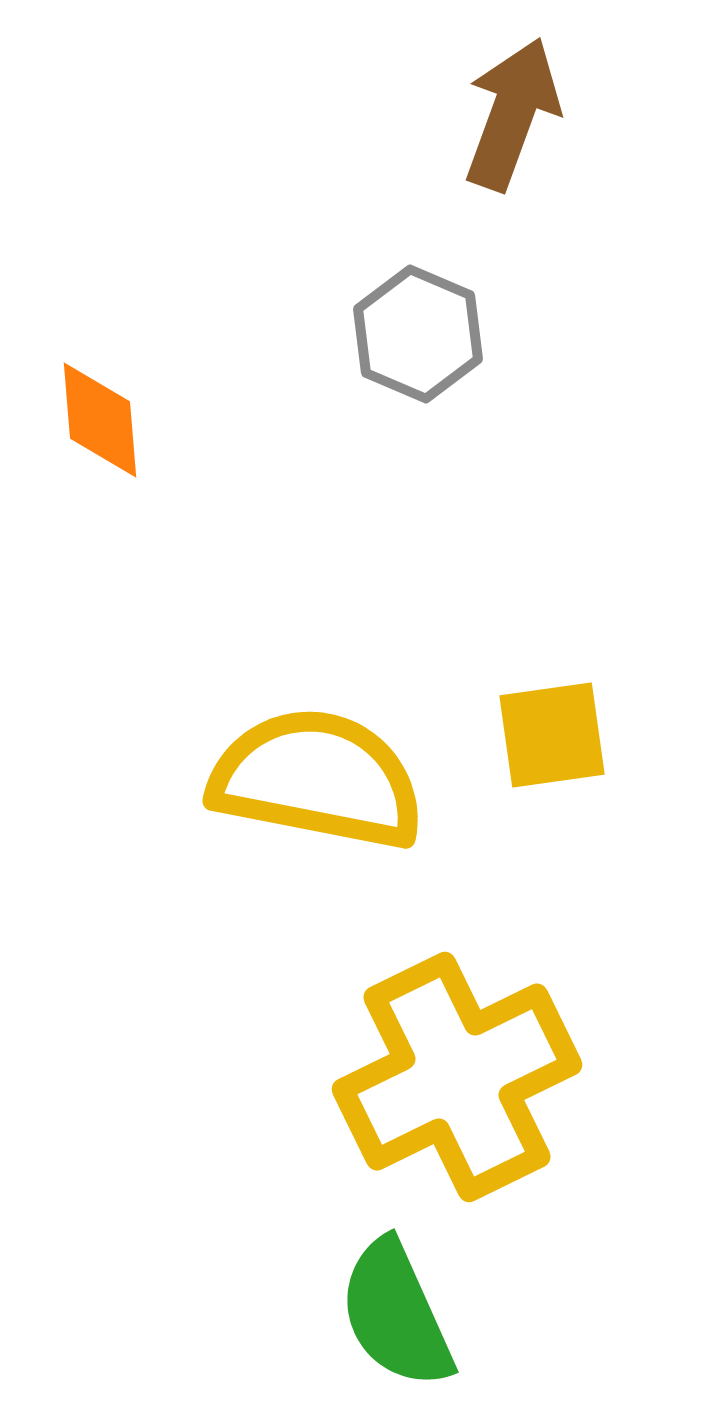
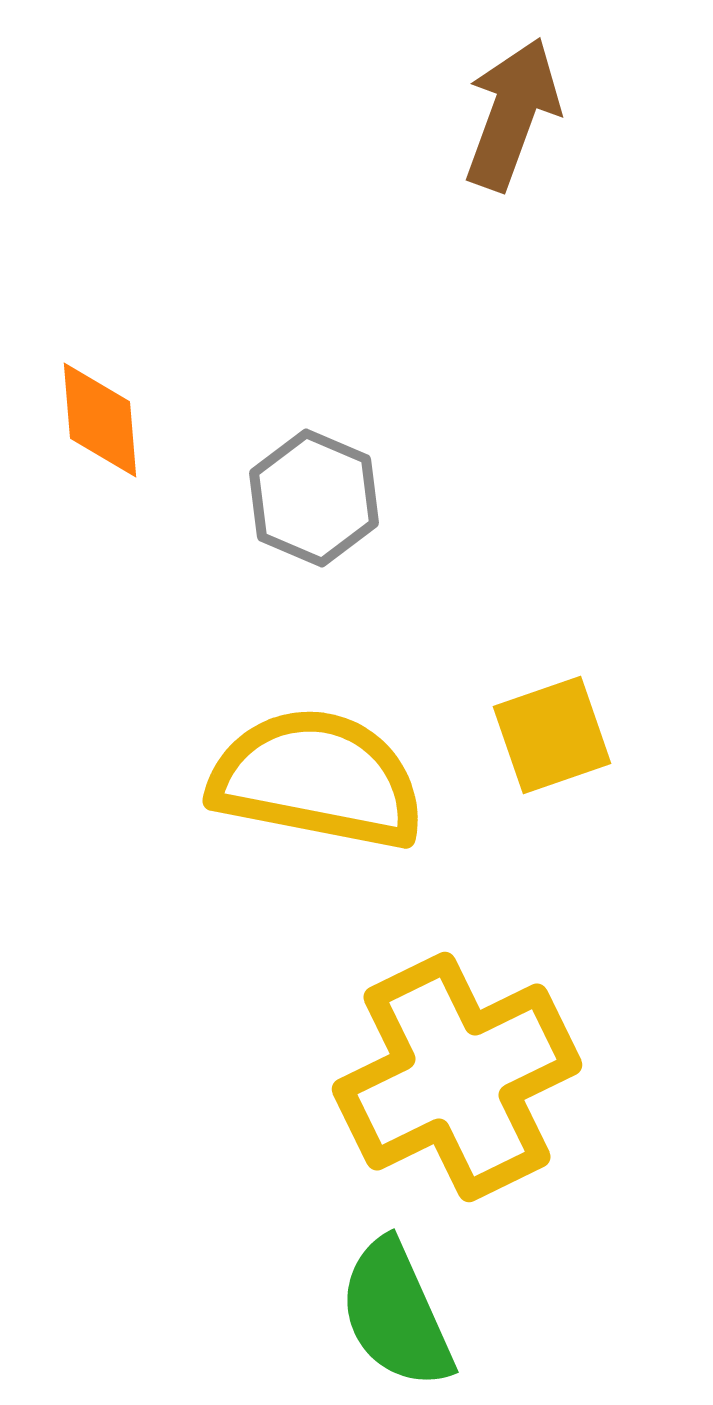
gray hexagon: moved 104 px left, 164 px down
yellow square: rotated 11 degrees counterclockwise
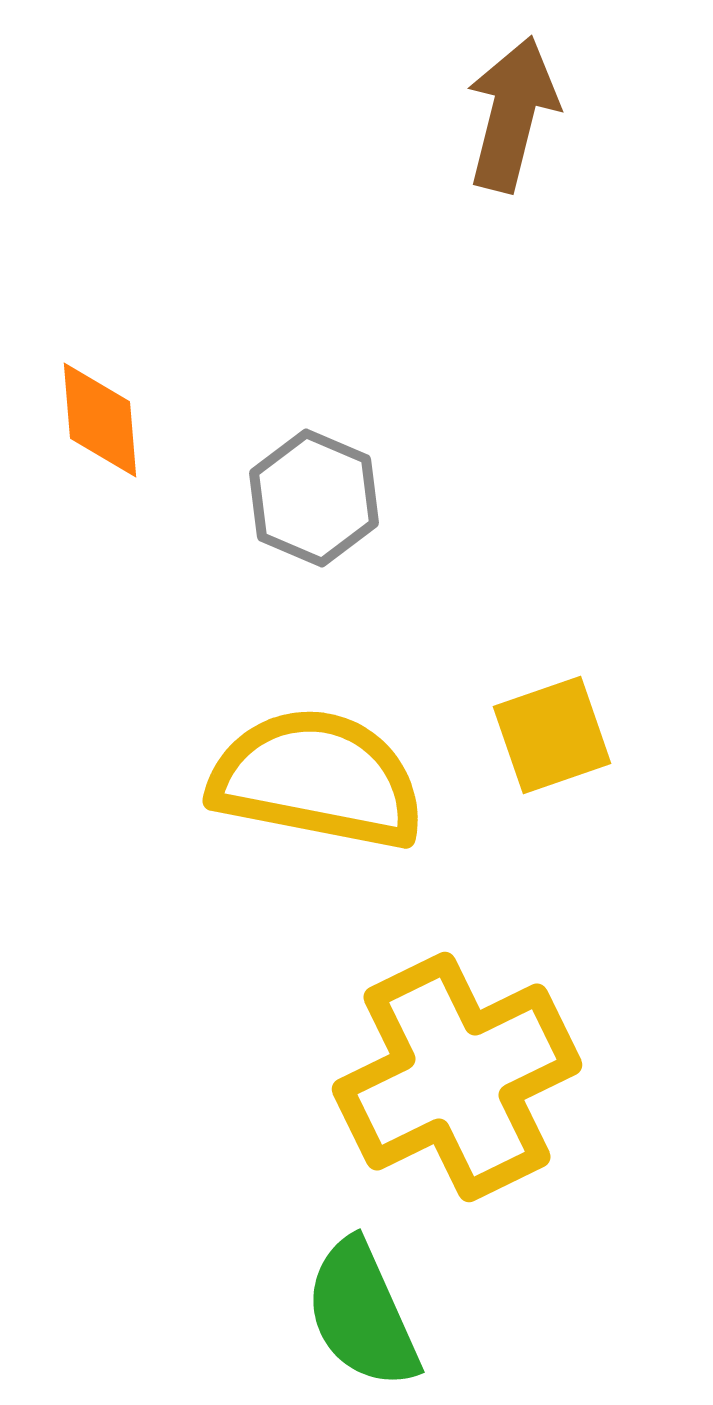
brown arrow: rotated 6 degrees counterclockwise
green semicircle: moved 34 px left
